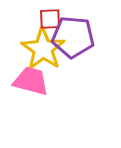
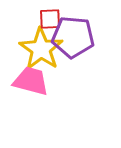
yellow star: moved 2 px left
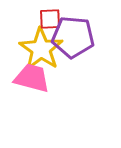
pink trapezoid: moved 1 px right, 3 px up
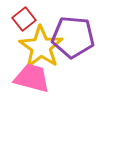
red square: moved 26 px left; rotated 35 degrees counterclockwise
yellow star: moved 2 px up
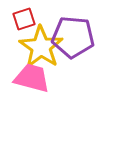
red square: rotated 20 degrees clockwise
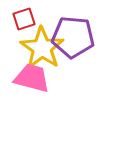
yellow star: moved 1 px right, 1 px down
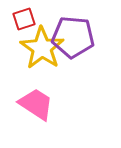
pink trapezoid: moved 4 px right, 26 px down; rotated 18 degrees clockwise
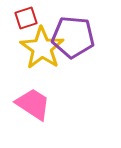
red square: moved 2 px right, 1 px up
pink trapezoid: moved 3 px left
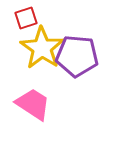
purple pentagon: moved 4 px right, 19 px down
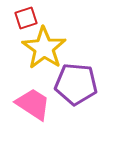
yellow star: moved 2 px right
purple pentagon: moved 1 px left, 28 px down
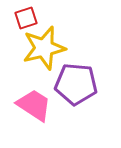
yellow star: rotated 24 degrees clockwise
pink trapezoid: moved 1 px right, 1 px down
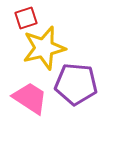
pink trapezoid: moved 4 px left, 7 px up
